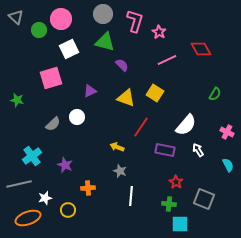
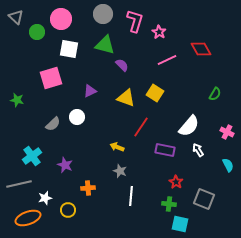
green circle: moved 2 px left, 2 px down
green triangle: moved 3 px down
white square: rotated 36 degrees clockwise
white semicircle: moved 3 px right, 1 px down
cyan square: rotated 12 degrees clockwise
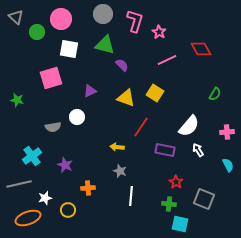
gray semicircle: moved 3 px down; rotated 35 degrees clockwise
pink cross: rotated 32 degrees counterclockwise
yellow arrow: rotated 16 degrees counterclockwise
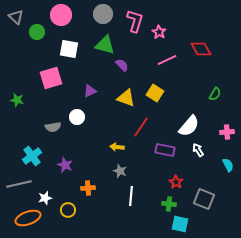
pink circle: moved 4 px up
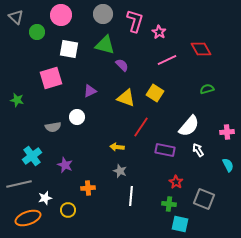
green semicircle: moved 8 px left, 5 px up; rotated 136 degrees counterclockwise
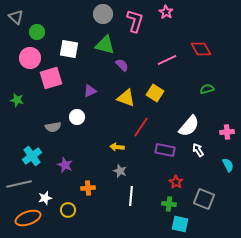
pink circle: moved 31 px left, 43 px down
pink star: moved 7 px right, 20 px up
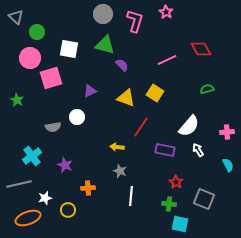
green star: rotated 16 degrees clockwise
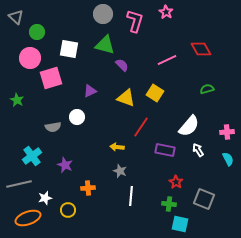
cyan semicircle: moved 6 px up
